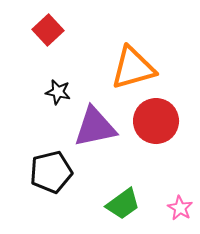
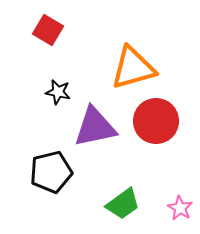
red square: rotated 16 degrees counterclockwise
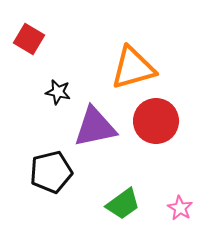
red square: moved 19 px left, 9 px down
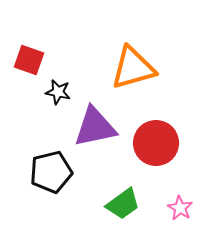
red square: moved 21 px down; rotated 12 degrees counterclockwise
red circle: moved 22 px down
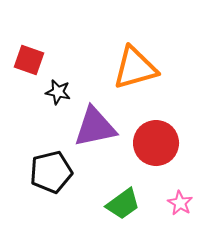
orange triangle: moved 2 px right
pink star: moved 5 px up
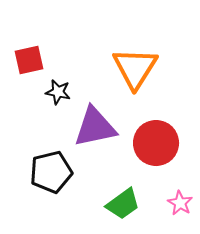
red square: rotated 32 degrees counterclockwise
orange triangle: rotated 42 degrees counterclockwise
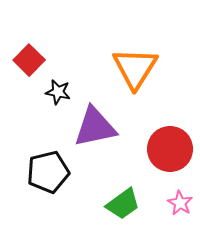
red square: rotated 32 degrees counterclockwise
red circle: moved 14 px right, 6 px down
black pentagon: moved 3 px left
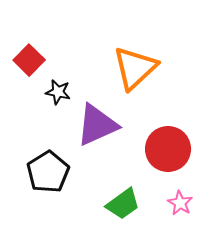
orange triangle: rotated 15 degrees clockwise
purple triangle: moved 2 px right, 2 px up; rotated 12 degrees counterclockwise
red circle: moved 2 px left
black pentagon: rotated 18 degrees counterclockwise
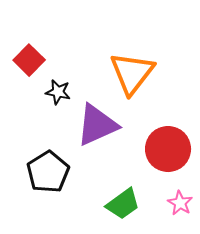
orange triangle: moved 3 px left, 5 px down; rotated 9 degrees counterclockwise
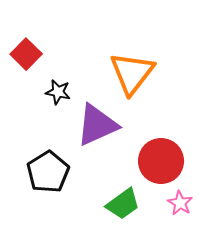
red square: moved 3 px left, 6 px up
red circle: moved 7 px left, 12 px down
